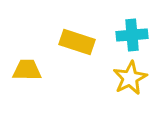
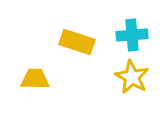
yellow trapezoid: moved 8 px right, 9 px down
yellow star: moved 2 px right, 1 px up; rotated 16 degrees counterclockwise
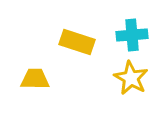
yellow star: moved 1 px left, 1 px down
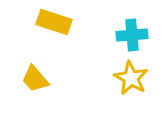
yellow rectangle: moved 23 px left, 20 px up
yellow trapezoid: rotated 132 degrees counterclockwise
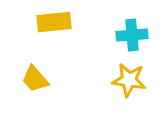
yellow rectangle: rotated 24 degrees counterclockwise
yellow star: moved 2 px left, 2 px down; rotated 20 degrees counterclockwise
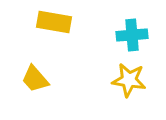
yellow rectangle: rotated 16 degrees clockwise
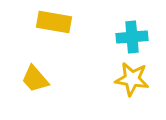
cyan cross: moved 2 px down
yellow star: moved 3 px right, 1 px up
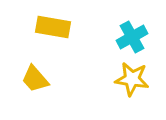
yellow rectangle: moved 1 px left, 5 px down
cyan cross: rotated 24 degrees counterclockwise
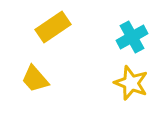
yellow rectangle: rotated 44 degrees counterclockwise
yellow star: moved 1 px left, 4 px down; rotated 12 degrees clockwise
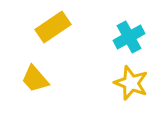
cyan cross: moved 3 px left
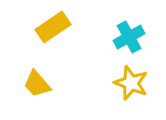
yellow trapezoid: moved 2 px right, 5 px down
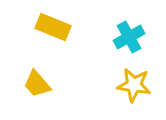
yellow rectangle: rotated 56 degrees clockwise
yellow star: moved 3 px right, 2 px down; rotated 12 degrees counterclockwise
